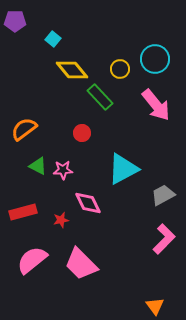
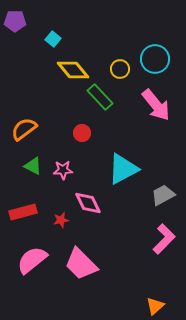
yellow diamond: moved 1 px right
green triangle: moved 5 px left
orange triangle: rotated 24 degrees clockwise
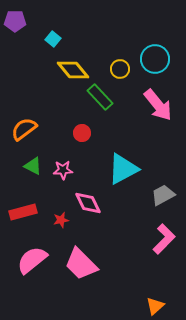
pink arrow: moved 2 px right
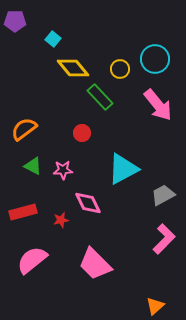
yellow diamond: moved 2 px up
pink trapezoid: moved 14 px right
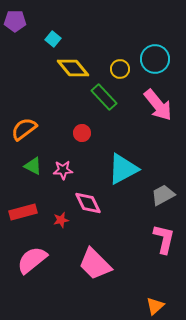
green rectangle: moved 4 px right
pink L-shape: rotated 32 degrees counterclockwise
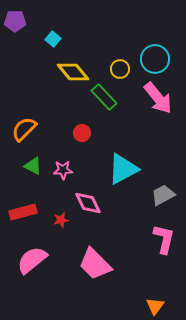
yellow diamond: moved 4 px down
pink arrow: moved 7 px up
orange semicircle: rotated 8 degrees counterclockwise
orange triangle: rotated 12 degrees counterclockwise
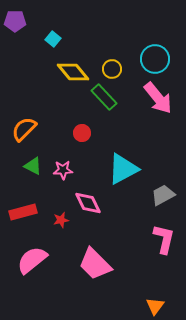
yellow circle: moved 8 px left
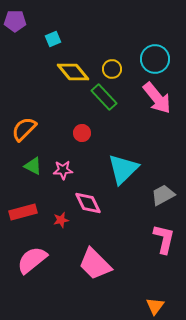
cyan square: rotated 28 degrees clockwise
pink arrow: moved 1 px left
cyan triangle: rotated 16 degrees counterclockwise
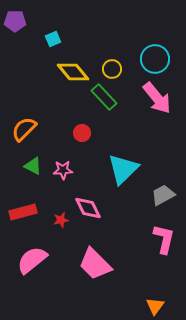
pink diamond: moved 5 px down
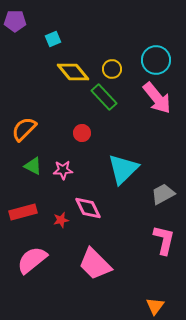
cyan circle: moved 1 px right, 1 px down
gray trapezoid: moved 1 px up
pink L-shape: moved 1 px down
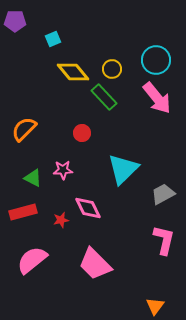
green triangle: moved 12 px down
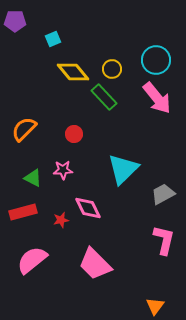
red circle: moved 8 px left, 1 px down
